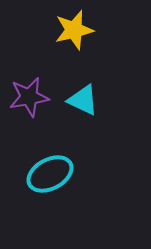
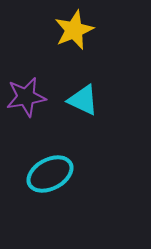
yellow star: rotated 9 degrees counterclockwise
purple star: moved 3 px left
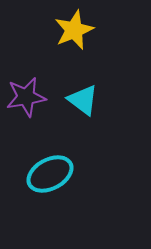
cyan triangle: rotated 12 degrees clockwise
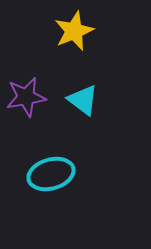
yellow star: moved 1 px down
cyan ellipse: moved 1 px right; rotated 12 degrees clockwise
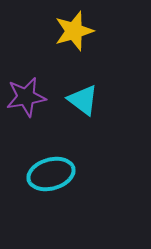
yellow star: rotated 6 degrees clockwise
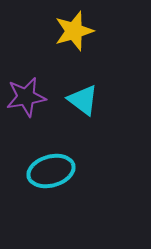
cyan ellipse: moved 3 px up
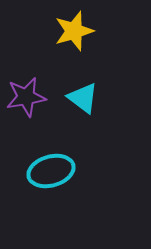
cyan triangle: moved 2 px up
